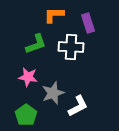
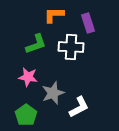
white L-shape: moved 1 px right, 1 px down
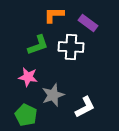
purple rectangle: rotated 36 degrees counterclockwise
green L-shape: moved 2 px right, 1 px down
gray star: moved 2 px down
white L-shape: moved 6 px right
green pentagon: rotated 10 degrees counterclockwise
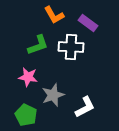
orange L-shape: rotated 120 degrees counterclockwise
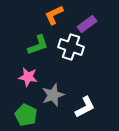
orange L-shape: rotated 95 degrees clockwise
purple rectangle: moved 1 px left, 1 px down; rotated 72 degrees counterclockwise
white cross: rotated 15 degrees clockwise
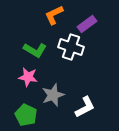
green L-shape: moved 3 px left, 5 px down; rotated 50 degrees clockwise
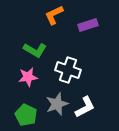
purple rectangle: moved 1 px right, 1 px down; rotated 18 degrees clockwise
white cross: moved 3 px left, 23 px down
pink star: rotated 18 degrees counterclockwise
gray star: moved 4 px right, 9 px down
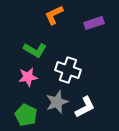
purple rectangle: moved 6 px right, 2 px up
gray star: moved 2 px up
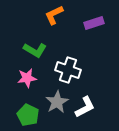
pink star: moved 1 px left, 1 px down
gray star: rotated 10 degrees counterclockwise
green pentagon: moved 2 px right
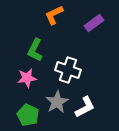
purple rectangle: rotated 18 degrees counterclockwise
green L-shape: rotated 85 degrees clockwise
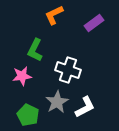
pink star: moved 5 px left, 2 px up
